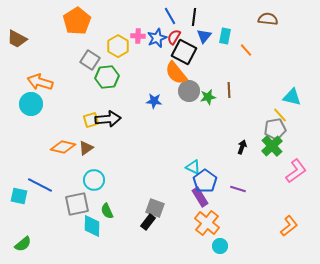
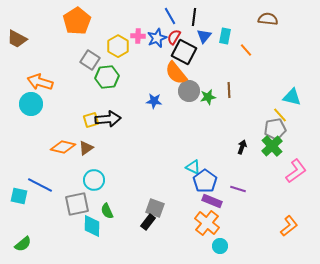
purple rectangle at (200, 197): moved 12 px right, 4 px down; rotated 36 degrees counterclockwise
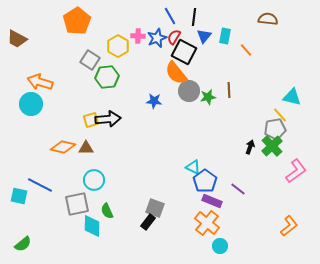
black arrow at (242, 147): moved 8 px right
brown triangle at (86, 148): rotated 35 degrees clockwise
purple line at (238, 189): rotated 21 degrees clockwise
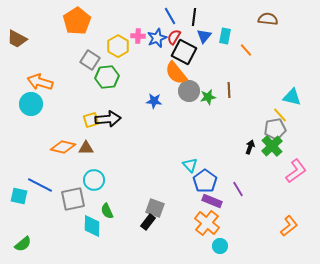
cyan triangle at (193, 167): moved 3 px left, 2 px up; rotated 21 degrees clockwise
purple line at (238, 189): rotated 21 degrees clockwise
gray square at (77, 204): moved 4 px left, 5 px up
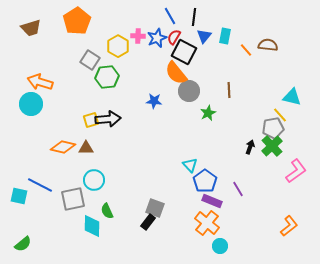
brown semicircle at (268, 19): moved 26 px down
brown trapezoid at (17, 39): moved 14 px right, 11 px up; rotated 45 degrees counterclockwise
green star at (208, 97): moved 16 px down; rotated 14 degrees counterclockwise
gray pentagon at (275, 129): moved 2 px left, 1 px up
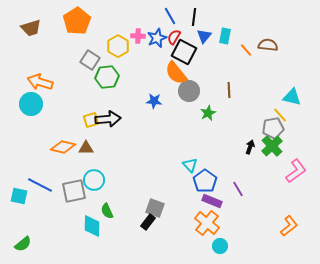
gray square at (73, 199): moved 1 px right, 8 px up
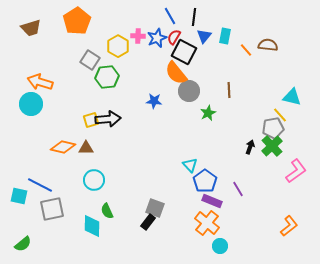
gray square at (74, 191): moved 22 px left, 18 px down
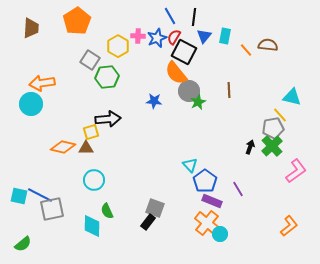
brown trapezoid at (31, 28): rotated 70 degrees counterclockwise
orange arrow at (40, 82): moved 2 px right, 1 px down; rotated 25 degrees counterclockwise
green star at (208, 113): moved 10 px left, 11 px up
yellow square at (91, 120): moved 12 px down
blue line at (40, 185): moved 10 px down
cyan circle at (220, 246): moved 12 px up
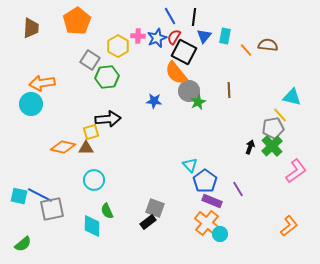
black rectangle at (148, 222): rotated 14 degrees clockwise
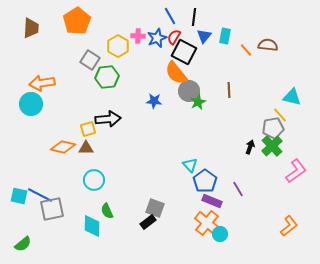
yellow square at (91, 132): moved 3 px left, 3 px up
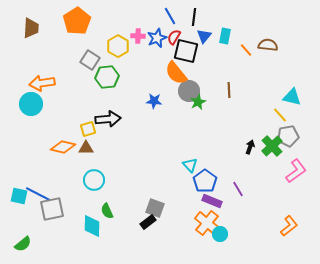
black square at (184, 52): moved 2 px right, 1 px up; rotated 15 degrees counterclockwise
gray pentagon at (273, 128): moved 15 px right, 8 px down
blue line at (40, 195): moved 2 px left, 1 px up
